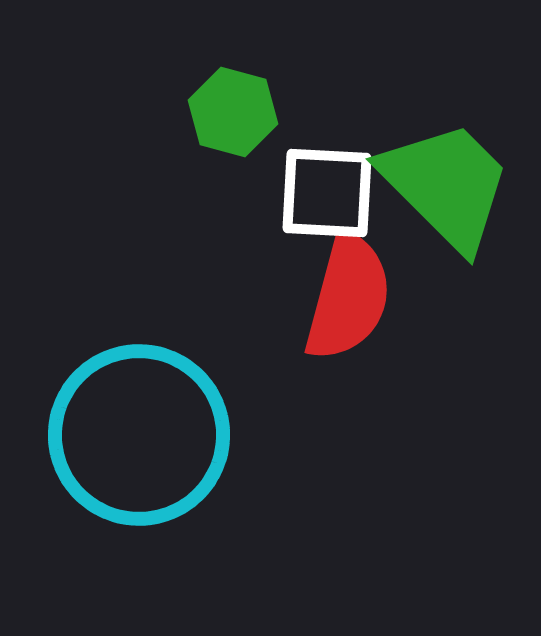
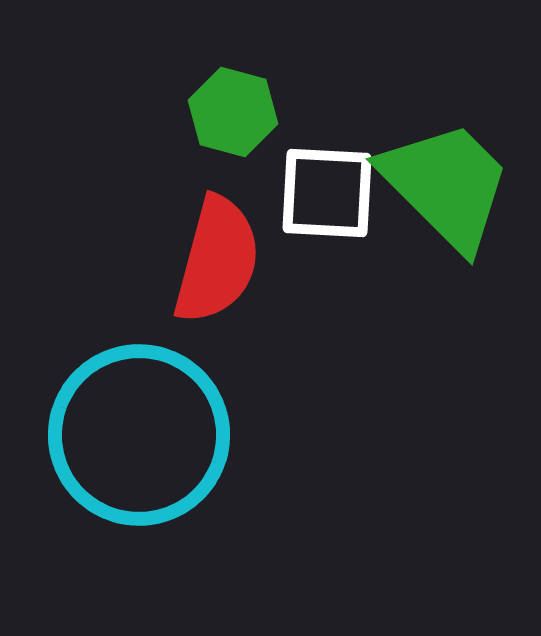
red semicircle: moved 131 px left, 37 px up
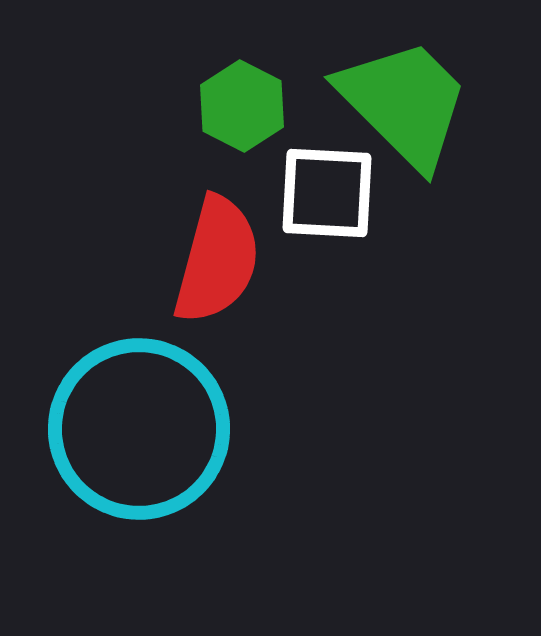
green hexagon: moved 9 px right, 6 px up; rotated 12 degrees clockwise
green trapezoid: moved 42 px left, 82 px up
cyan circle: moved 6 px up
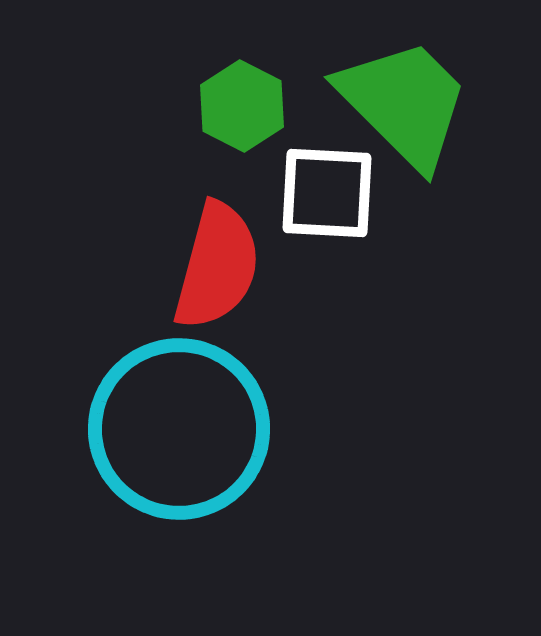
red semicircle: moved 6 px down
cyan circle: moved 40 px right
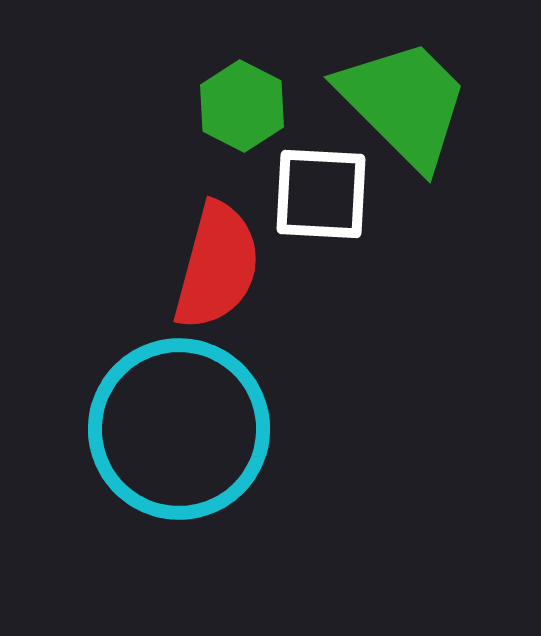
white square: moved 6 px left, 1 px down
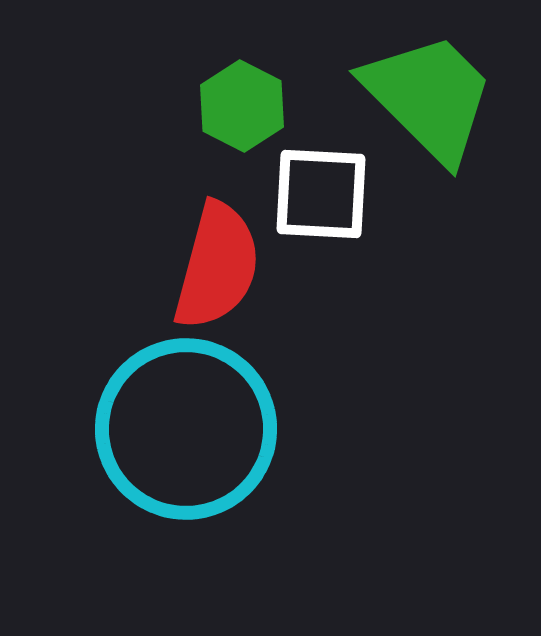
green trapezoid: moved 25 px right, 6 px up
cyan circle: moved 7 px right
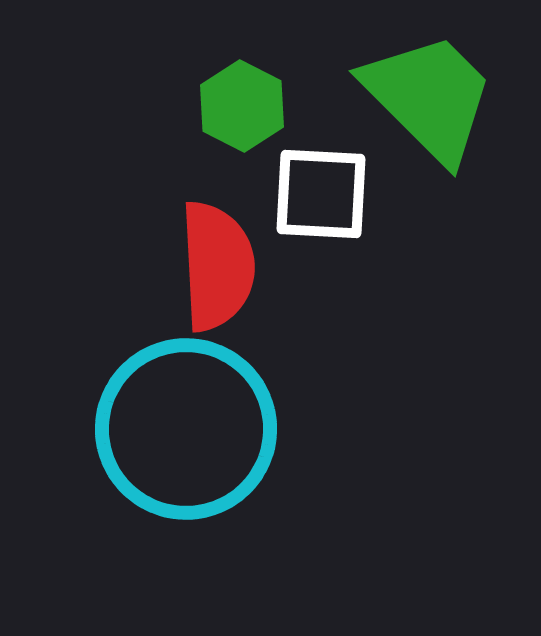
red semicircle: rotated 18 degrees counterclockwise
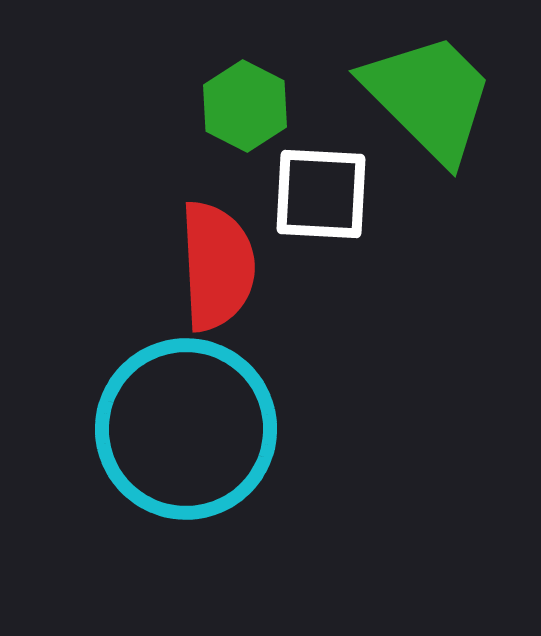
green hexagon: moved 3 px right
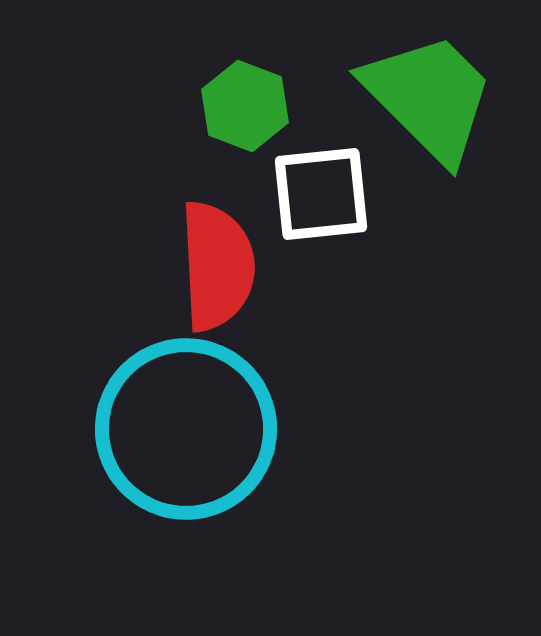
green hexagon: rotated 6 degrees counterclockwise
white square: rotated 9 degrees counterclockwise
